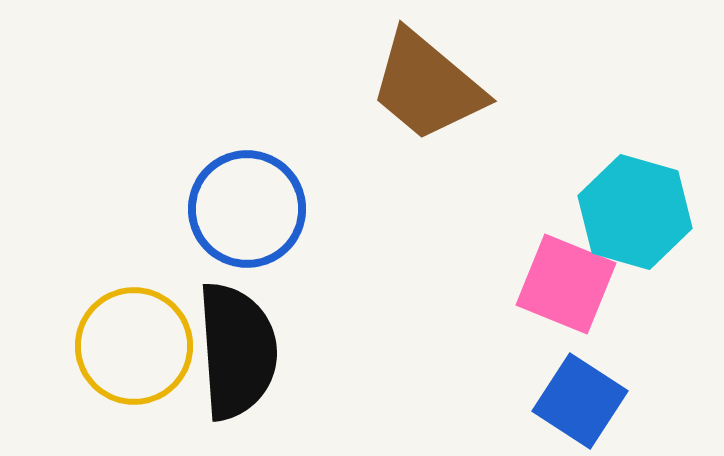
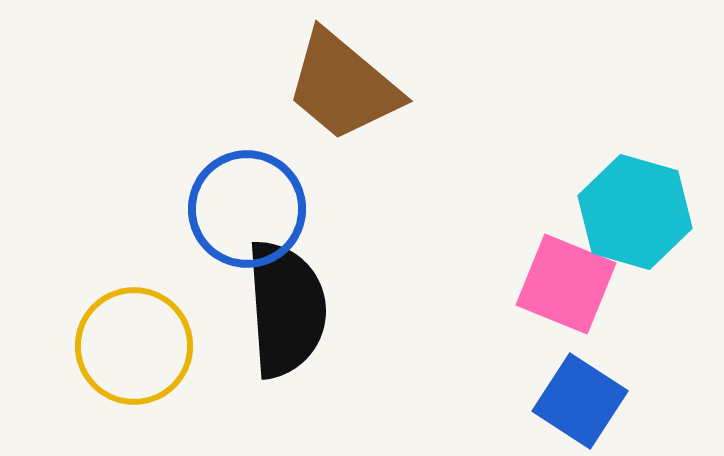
brown trapezoid: moved 84 px left
black semicircle: moved 49 px right, 42 px up
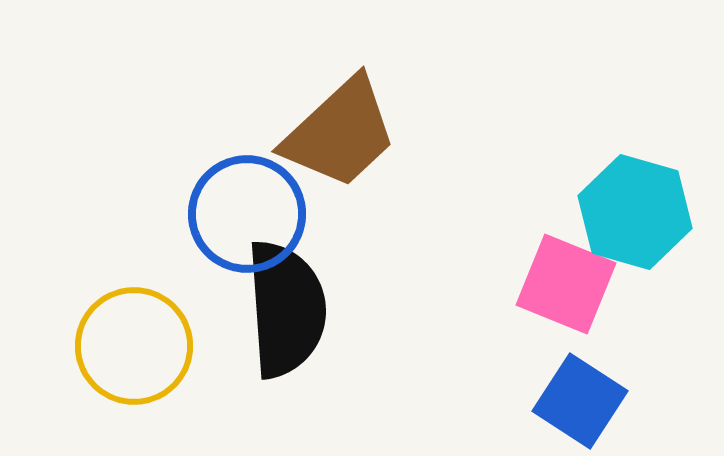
brown trapezoid: moved 3 px left, 47 px down; rotated 83 degrees counterclockwise
blue circle: moved 5 px down
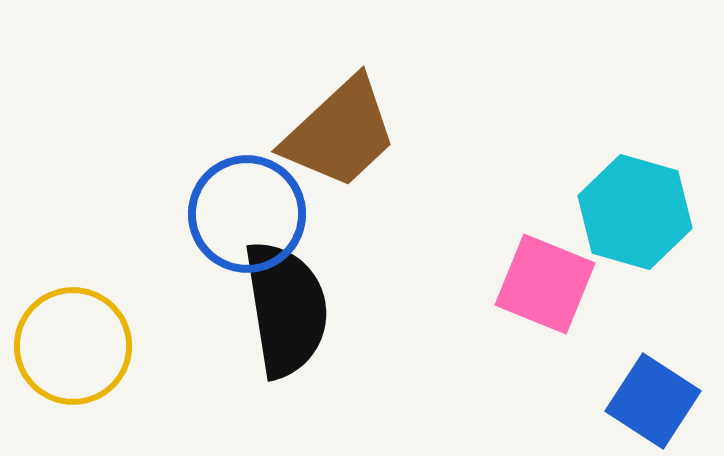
pink square: moved 21 px left
black semicircle: rotated 5 degrees counterclockwise
yellow circle: moved 61 px left
blue square: moved 73 px right
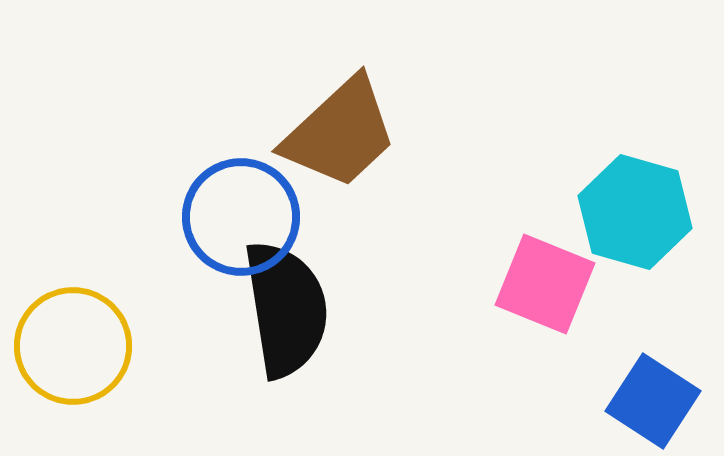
blue circle: moved 6 px left, 3 px down
